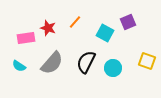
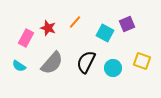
purple square: moved 1 px left, 2 px down
pink rectangle: rotated 54 degrees counterclockwise
yellow square: moved 5 px left
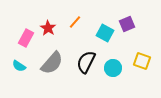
red star: rotated 14 degrees clockwise
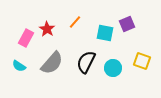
red star: moved 1 px left, 1 px down
cyan square: rotated 18 degrees counterclockwise
